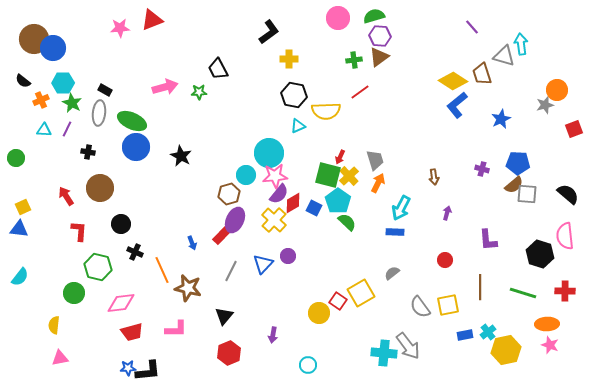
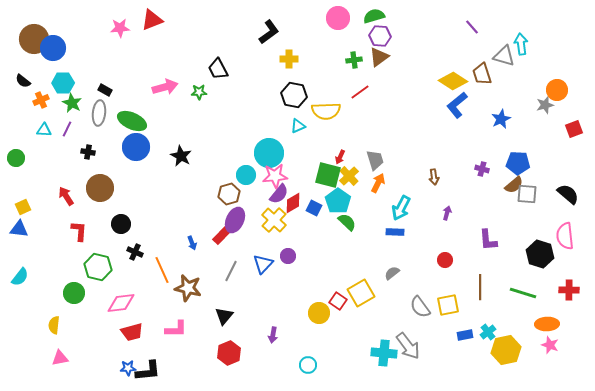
red cross at (565, 291): moved 4 px right, 1 px up
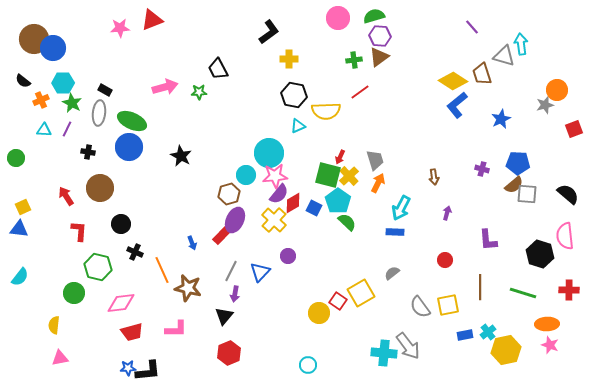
blue circle at (136, 147): moved 7 px left
blue triangle at (263, 264): moved 3 px left, 8 px down
purple arrow at (273, 335): moved 38 px left, 41 px up
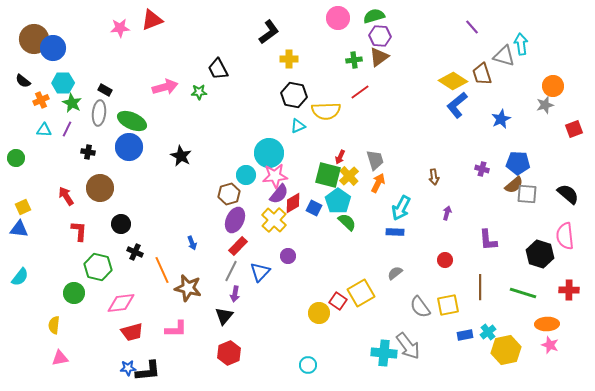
orange circle at (557, 90): moved 4 px left, 4 px up
red rectangle at (222, 235): moved 16 px right, 11 px down
gray semicircle at (392, 273): moved 3 px right
